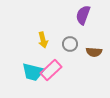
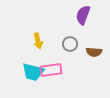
yellow arrow: moved 5 px left, 1 px down
pink rectangle: rotated 35 degrees clockwise
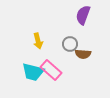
brown semicircle: moved 11 px left, 2 px down
pink rectangle: rotated 50 degrees clockwise
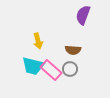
gray circle: moved 25 px down
brown semicircle: moved 10 px left, 4 px up
cyan trapezoid: moved 6 px up
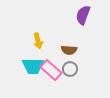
brown semicircle: moved 4 px left
cyan trapezoid: rotated 15 degrees counterclockwise
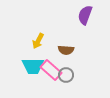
purple semicircle: moved 2 px right
yellow arrow: rotated 42 degrees clockwise
brown semicircle: moved 3 px left
gray circle: moved 4 px left, 6 px down
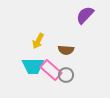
purple semicircle: rotated 24 degrees clockwise
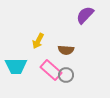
cyan trapezoid: moved 17 px left
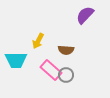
cyan trapezoid: moved 6 px up
